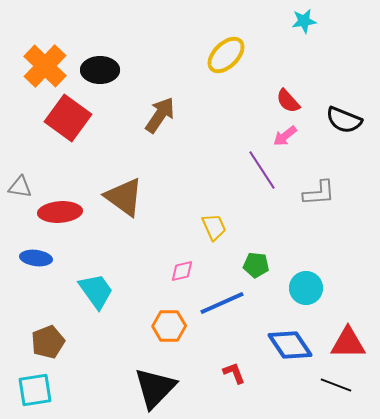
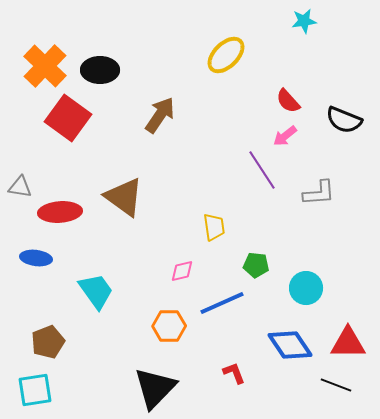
yellow trapezoid: rotated 16 degrees clockwise
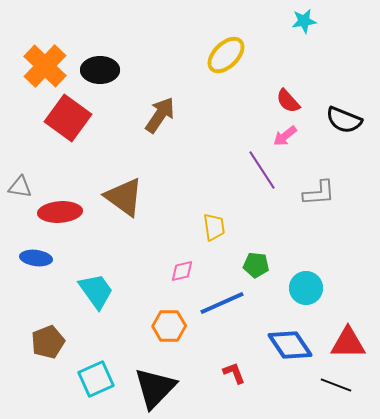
cyan square: moved 61 px right, 11 px up; rotated 15 degrees counterclockwise
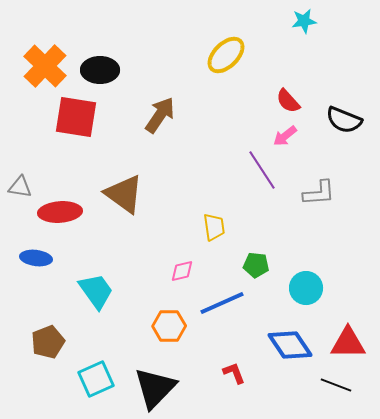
red square: moved 8 px right, 1 px up; rotated 27 degrees counterclockwise
brown triangle: moved 3 px up
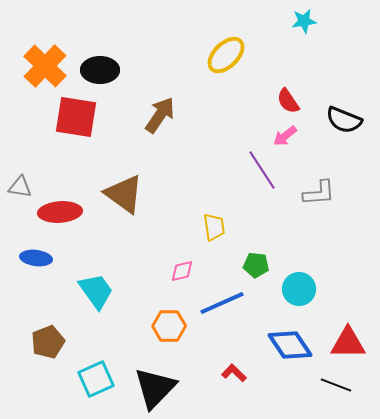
red semicircle: rotated 8 degrees clockwise
cyan circle: moved 7 px left, 1 px down
red L-shape: rotated 25 degrees counterclockwise
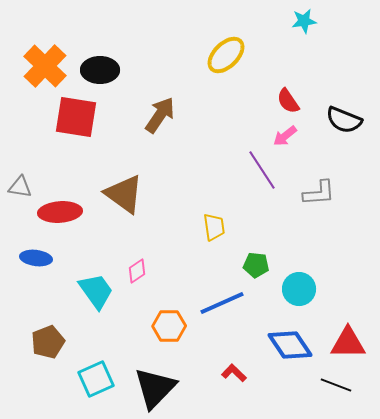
pink diamond: moved 45 px left; rotated 20 degrees counterclockwise
